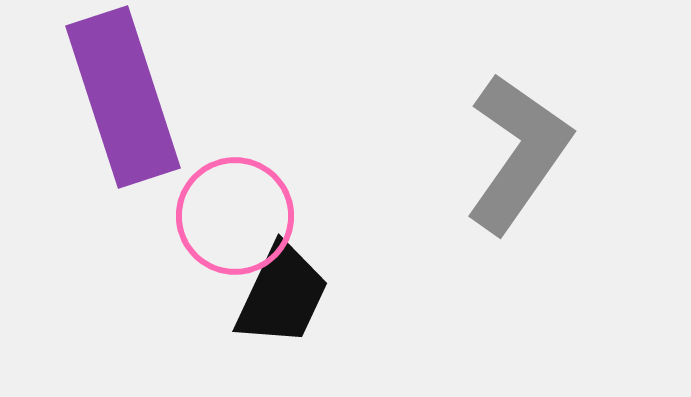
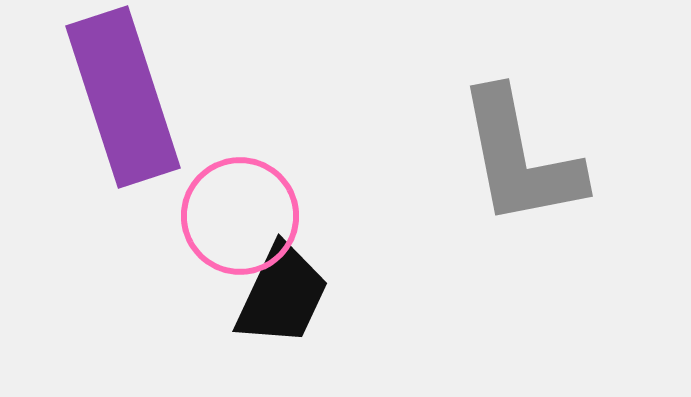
gray L-shape: moved 2 px right, 5 px down; rotated 134 degrees clockwise
pink circle: moved 5 px right
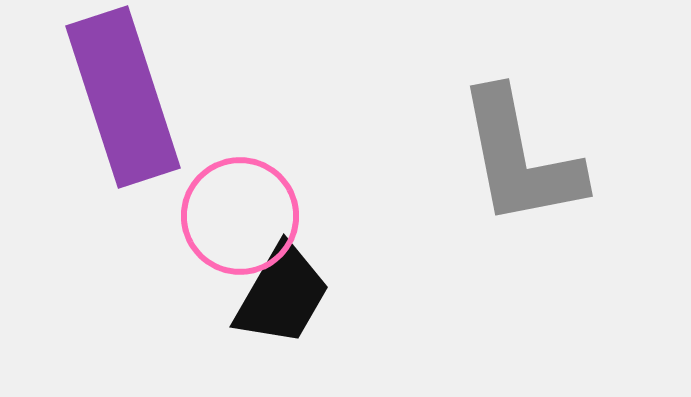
black trapezoid: rotated 5 degrees clockwise
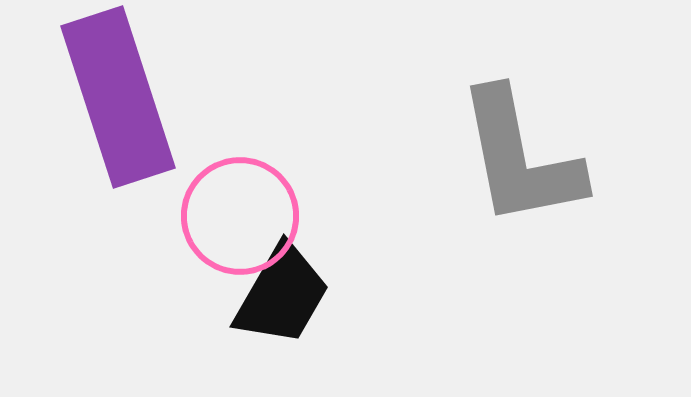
purple rectangle: moved 5 px left
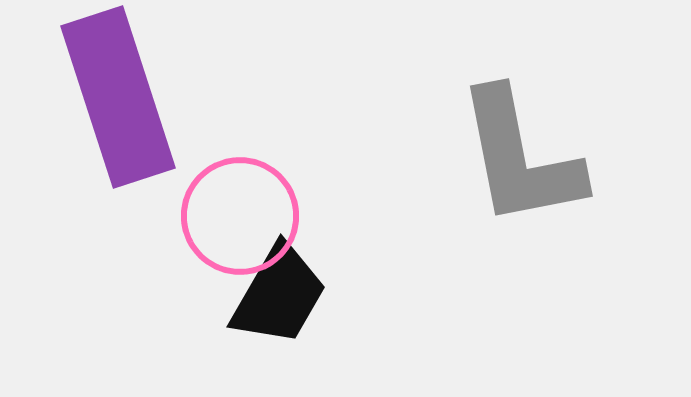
black trapezoid: moved 3 px left
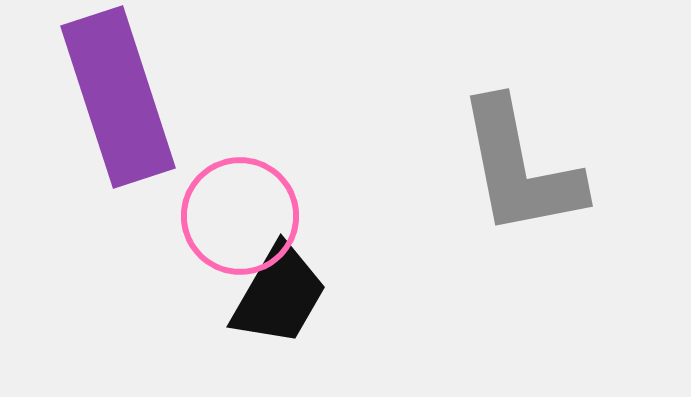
gray L-shape: moved 10 px down
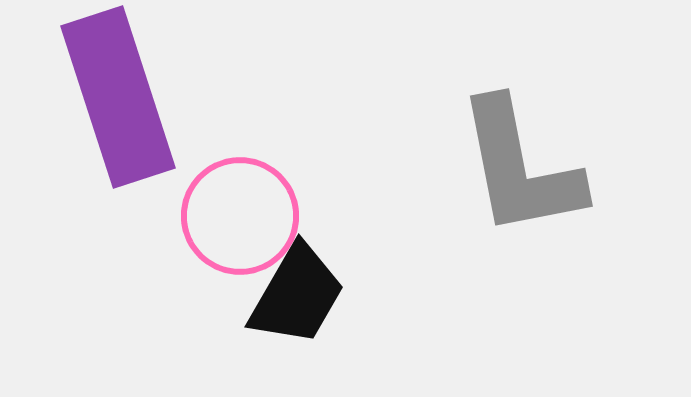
black trapezoid: moved 18 px right
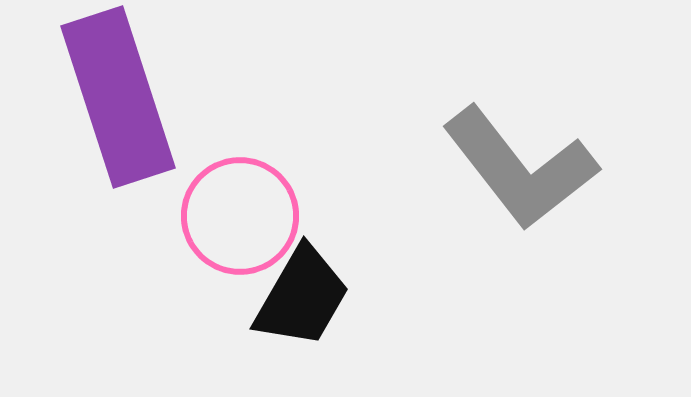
gray L-shape: rotated 27 degrees counterclockwise
black trapezoid: moved 5 px right, 2 px down
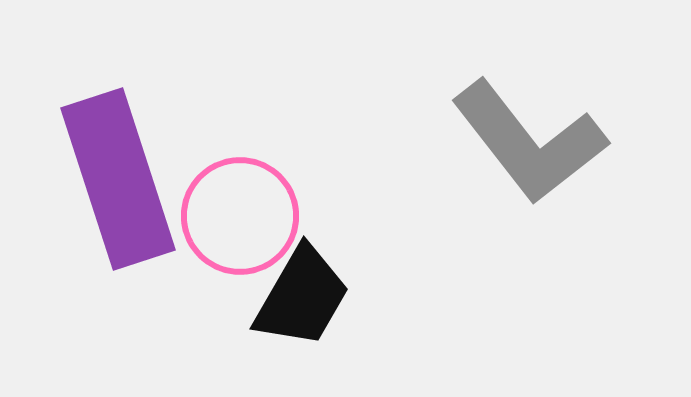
purple rectangle: moved 82 px down
gray L-shape: moved 9 px right, 26 px up
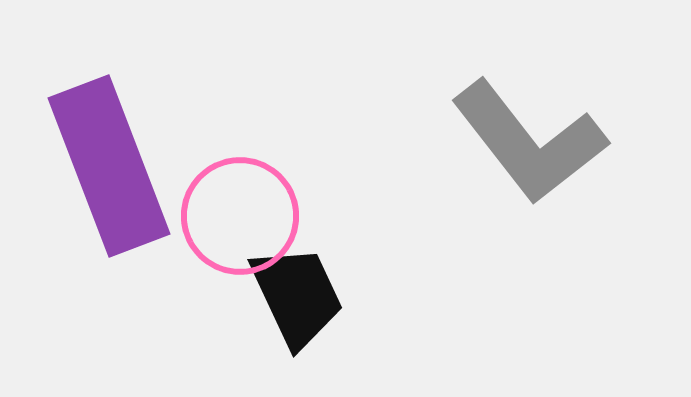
purple rectangle: moved 9 px left, 13 px up; rotated 3 degrees counterclockwise
black trapezoid: moved 5 px left, 1 px up; rotated 55 degrees counterclockwise
